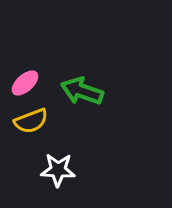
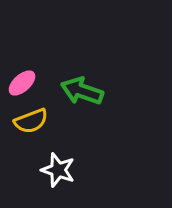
pink ellipse: moved 3 px left
white star: rotated 16 degrees clockwise
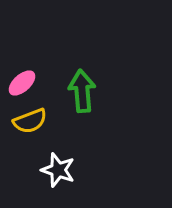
green arrow: rotated 66 degrees clockwise
yellow semicircle: moved 1 px left
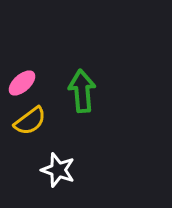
yellow semicircle: rotated 16 degrees counterclockwise
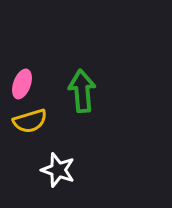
pink ellipse: moved 1 px down; rotated 28 degrees counterclockwise
yellow semicircle: rotated 20 degrees clockwise
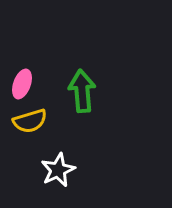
white star: rotated 28 degrees clockwise
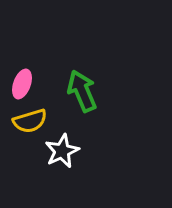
green arrow: rotated 18 degrees counterclockwise
white star: moved 4 px right, 19 px up
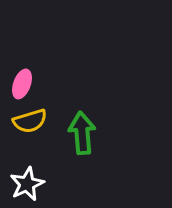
green arrow: moved 42 px down; rotated 18 degrees clockwise
white star: moved 35 px left, 33 px down
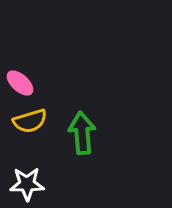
pink ellipse: moved 2 px left, 1 px up; rotated 68 degrees counterclockwise
white star: rotated 24 degrees clockwise
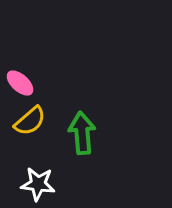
yellow semicircle: rotated 24 degrees counterclockwise
white star: moved 11 px right; rotated 8 degrees clockwise
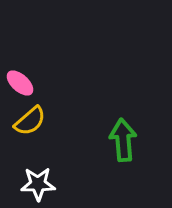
green arrow: moved 41 px right, 7 px down
white star: rotated 8 degrees counterclockwise
